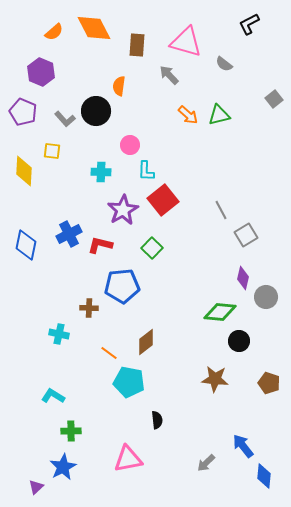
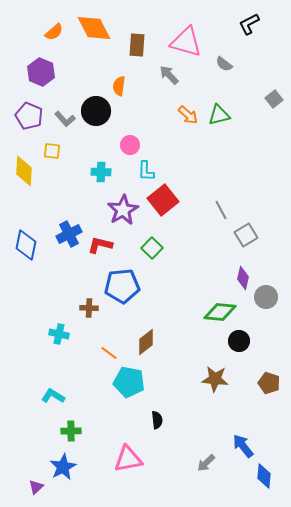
purple pentagon at (23, 112): moved 6 px right, 4 px down
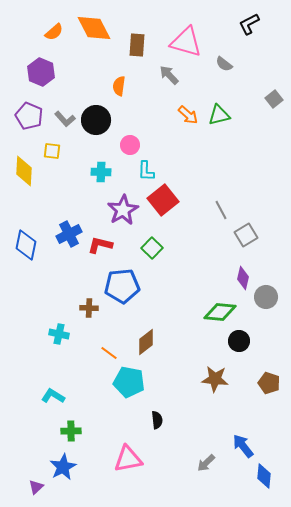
black circle at (96, 111): moved 9 px down
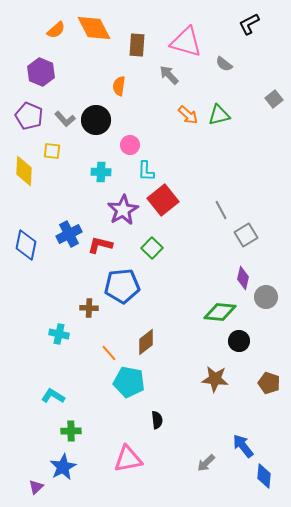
orange semicircle at (54, 32): moved 2 px right, 2 px up
orange line at (109, 353): rotated 12 degrees clockwise
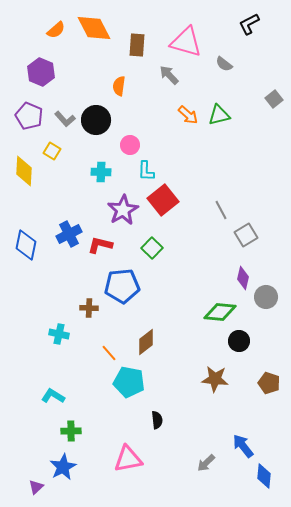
yellow square at (52, 151): rotated 24 degrees clockwise
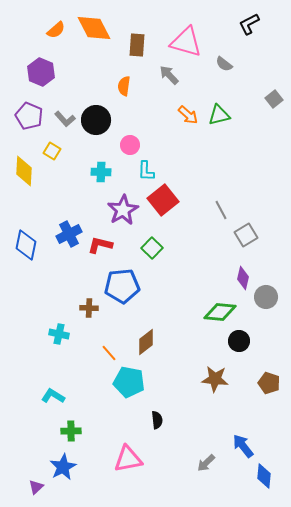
orange semicircle at (119, 86): moved 5 px right
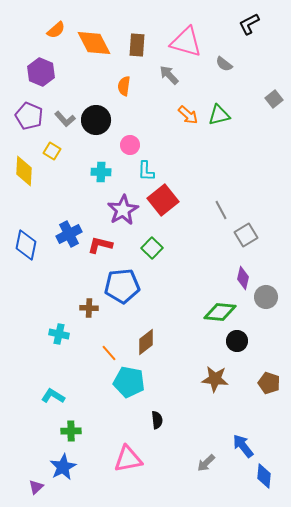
orange diamond at (94, 28): moved 15 px down
black circle at (239, 341): moved 2 px left
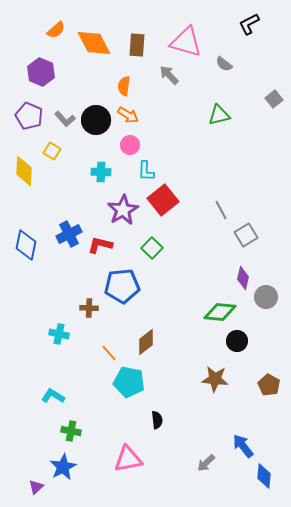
orange arrow at (188, 115): moved 60 px left; rotated 10 degrees counterclockwise
brown pentagon at (269, 383): moved 2 px down; rotated 10 degrees clockwise
green cross at (71, 431): rotated 12 degrees clockwise
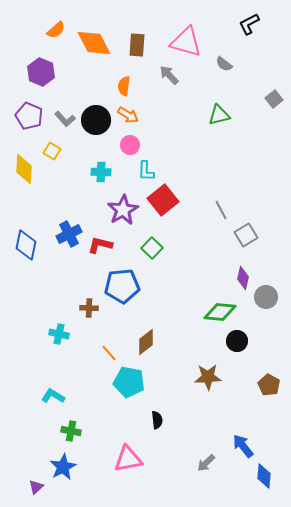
yellow diamond at (24, 171): moved 2 px up
brown star at (215, 379): moved 7 px left, 2 px up; rotated 8 degrees counterclockwise
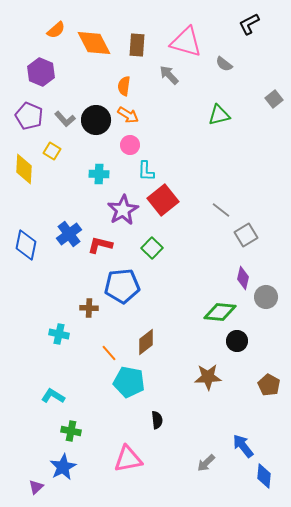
cyan cross at (101, 172): moved 2 px left, 2 px down
gray line at (221, 210): rotated 24 degrees counterclockwise
blue cross at (69, 234): rotated 10 degrees counterclockwise
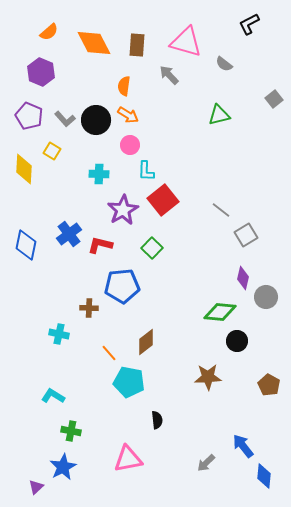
orange semicircle at (56, 30): moved 7 px left, 2 px down
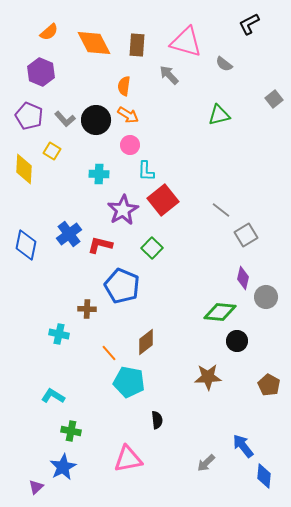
blue pentagon at (122, 286): rotated 28 degrees clockwise
brown cross at (89, 308): moved 2 px left, 1 px down
